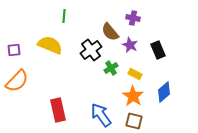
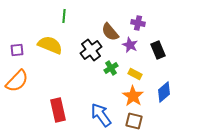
purple cross: moved 5 px right, 5 px down
purple square: moved 3 px right
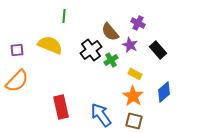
purple cross: rotated 16 degrees clockwise
black rectangle: rotated 18 degrees counterclockwise
green cross: moved 8 px up
red rectangle: moved 3 px right, 3 px up
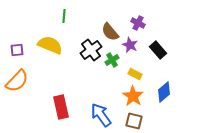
green cross: moved 1 px right
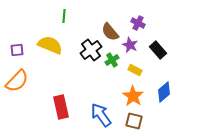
yellow rectangle: moved 4 px up
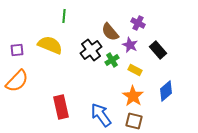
blue diamond: moved 2 px right, 1 px up
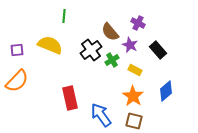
red rectangle: moved 9 px right, 9 px up
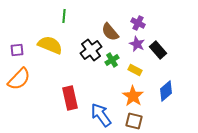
purple star: moved 7 px right, 1 px up
orange semicircle: moved 2 px right, 2 px up
